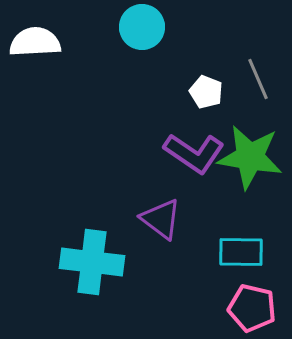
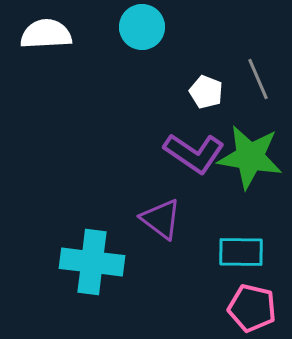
white semicircle: moved 11 px right, 8 px up
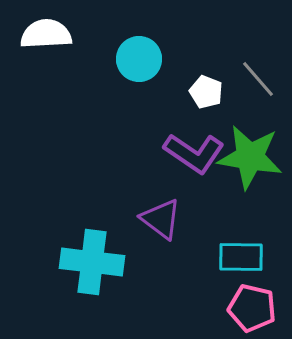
cyan circle: moved 3 px left, 32 px down
gray line: rotated 18 degrees counterclockwise
cyan rectangle: moved 5 px down
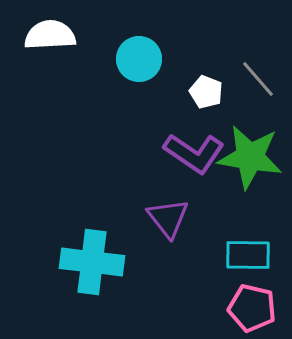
white semicircle: moved 4 px right, 1 px down
purple triangle: moved 7 px right, 1 px up; rotated 15 degrees clockwise
cyan rectangle: moved 7 px right, 2 px up
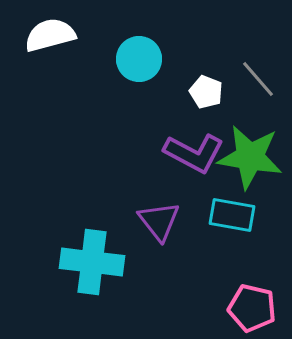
white semicircle: rotated 12 degrees counterclockwise
purple L-shape: rotated 6 degrees counterclockwise
purple triangle: moved 9 px left, 3 px down
cyan rectangle: moved 16 px left, 40 px up; rotated 9 degrees clockwise
